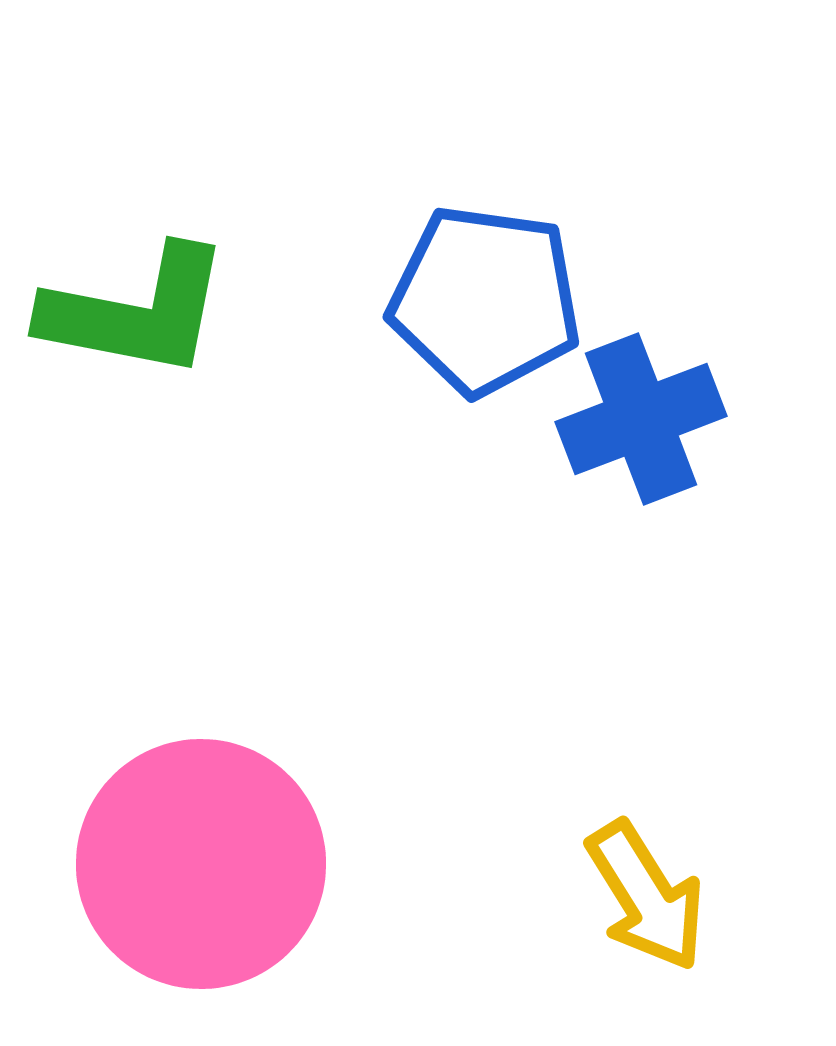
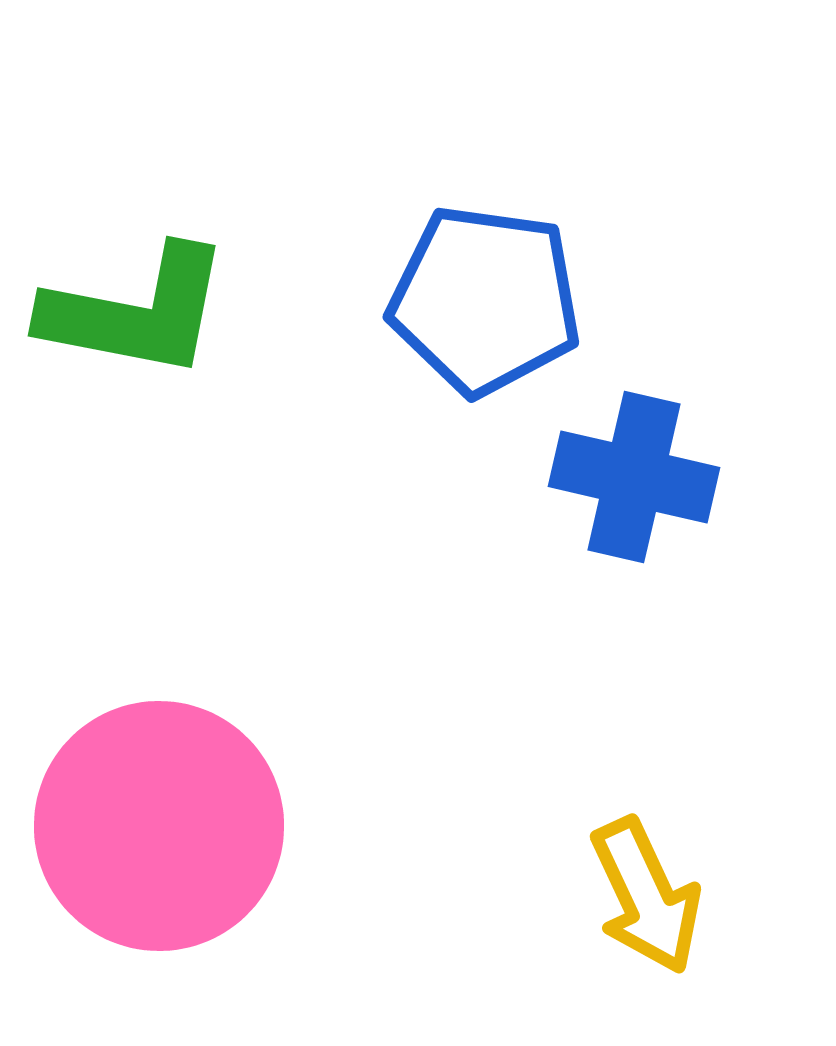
blue cross: moved 7 px left, 58 px down; rotated 34 degrees clockwise
pink circle: moved 42 px left, 38 px up
yellow arrow: rotated 7 degrees clockwise
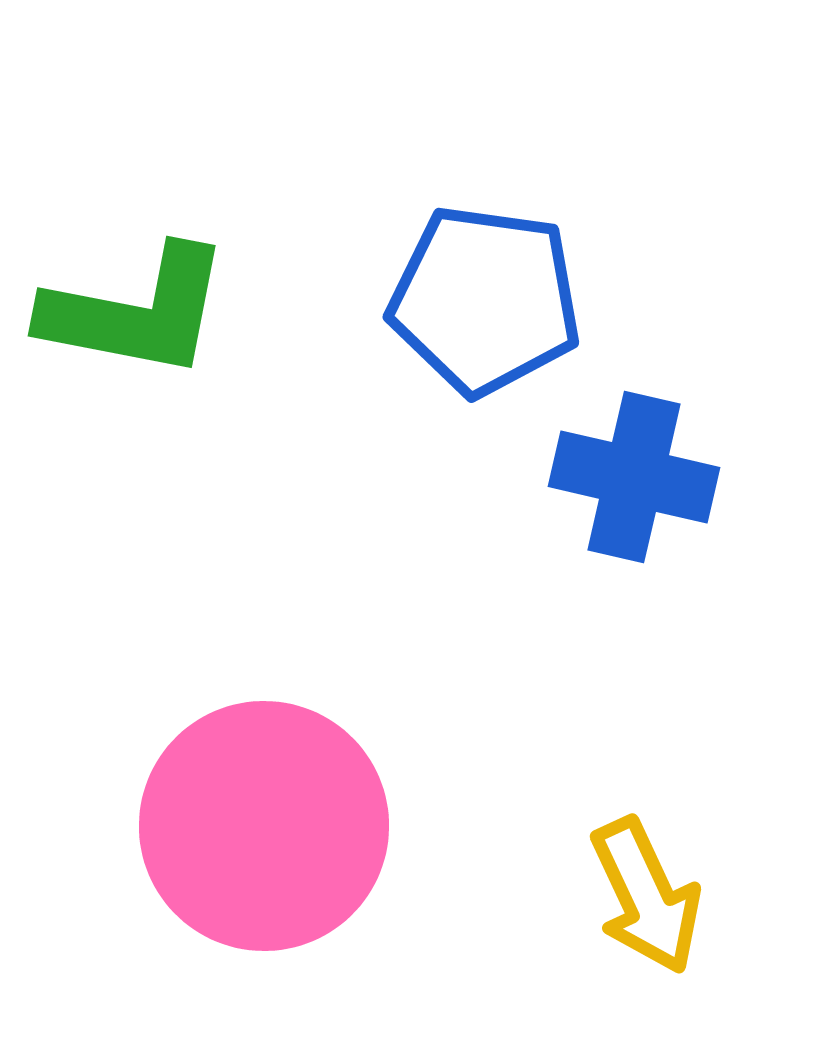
pink circle: moved 105 px right
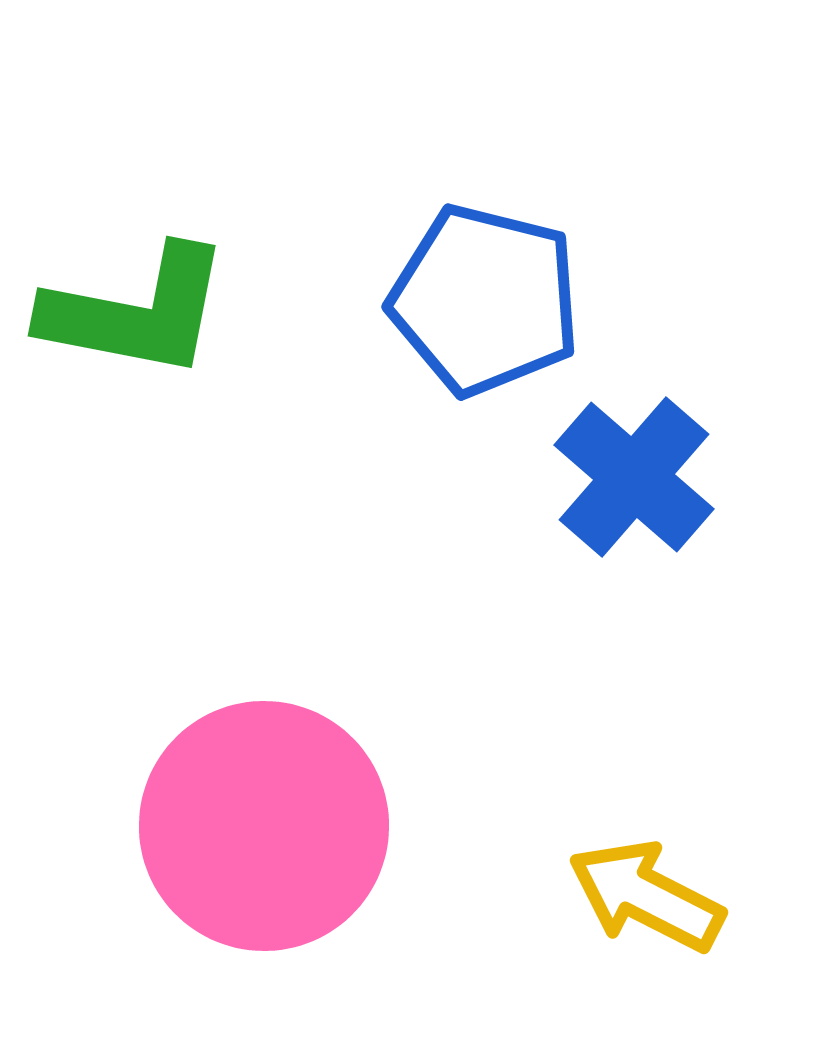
blue pentagon: rotated 6 degrees clockwise
blue cross: rotated 28 degrees clockwise
yellow arrow: rotated 142 degrees clockwise
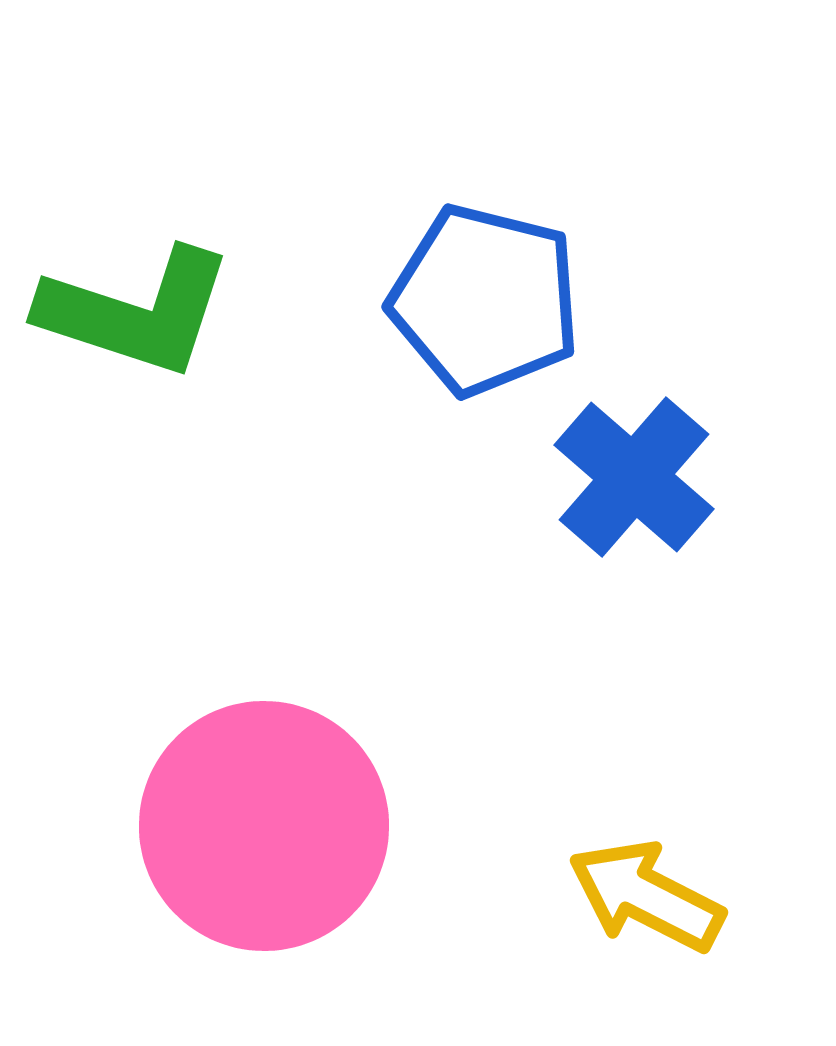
green L-shape: rotated 7 degrees clockwise
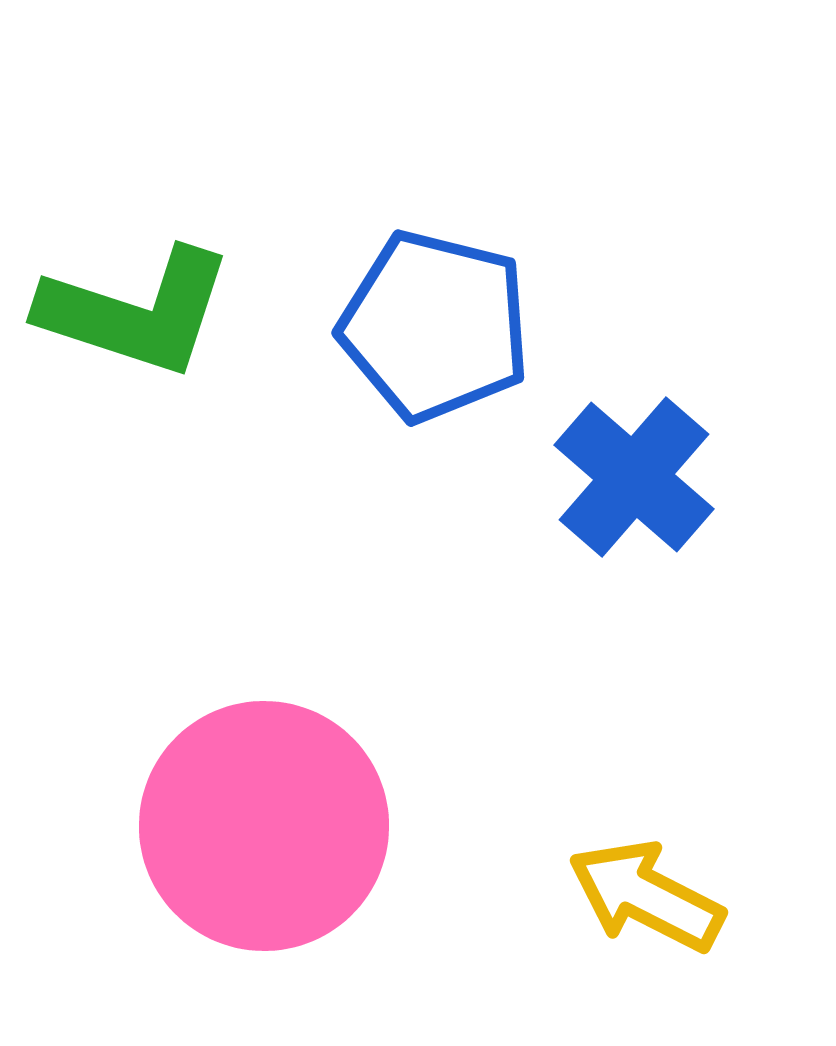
blue pentagon: moved 50 px left, 26 px down
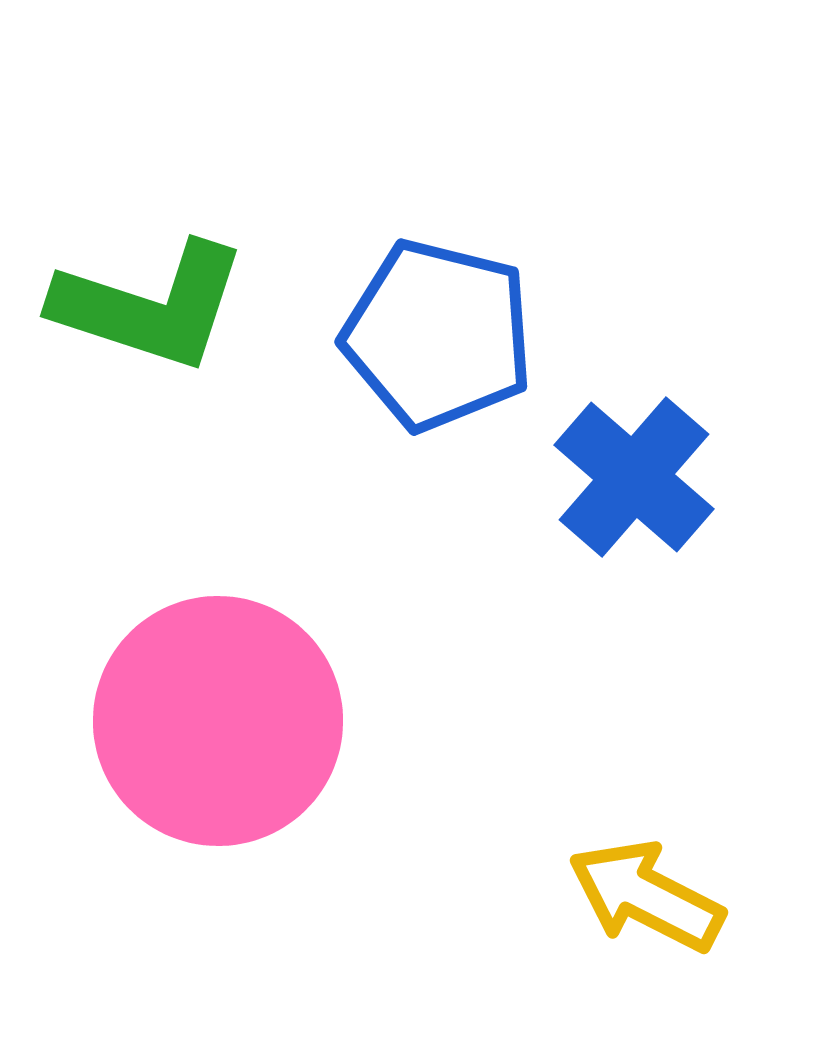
green L-shape: moved 14 px right, 6 px up
blue pentagon: moved 3 px right, 9 px down
pink circle: moved 46 px left, 105 px up
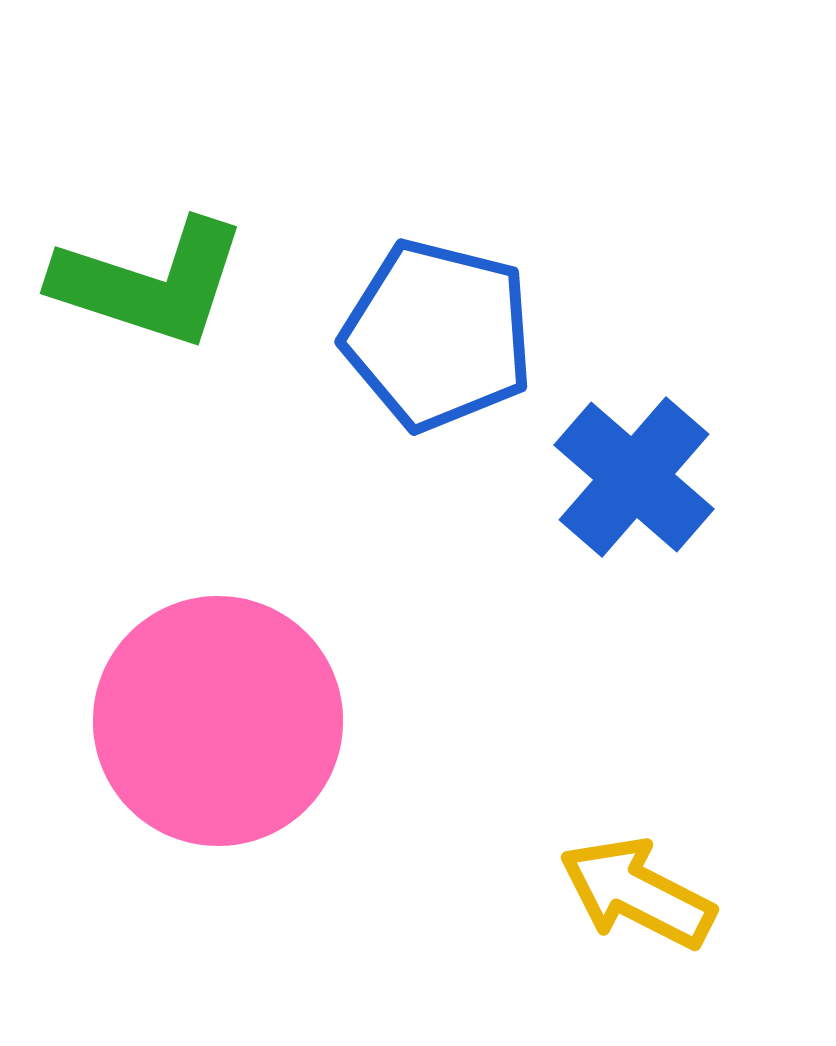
green L-shape: moved 23 px up
yellow arrow: moved 9 px left, 3 px up
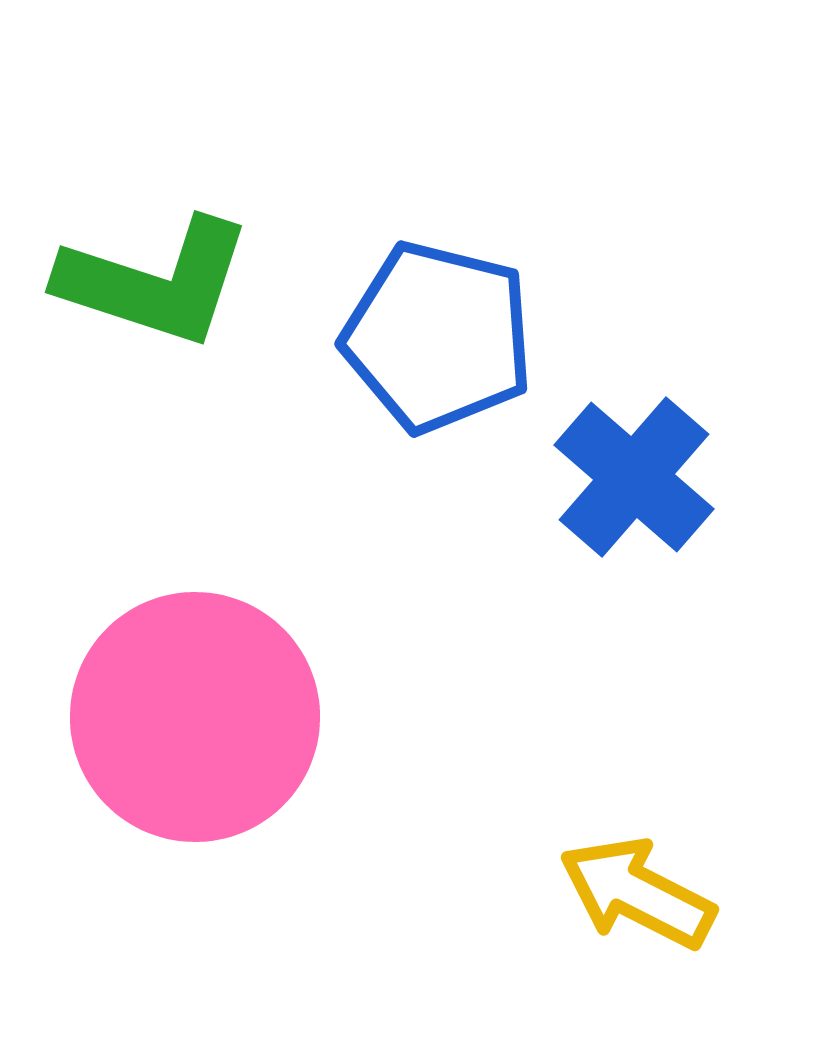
green L-shape: moved 5 px right, 1 px up
blue pentagon: moved 2 px down
pink circle: moved 23 px left, 4 px up
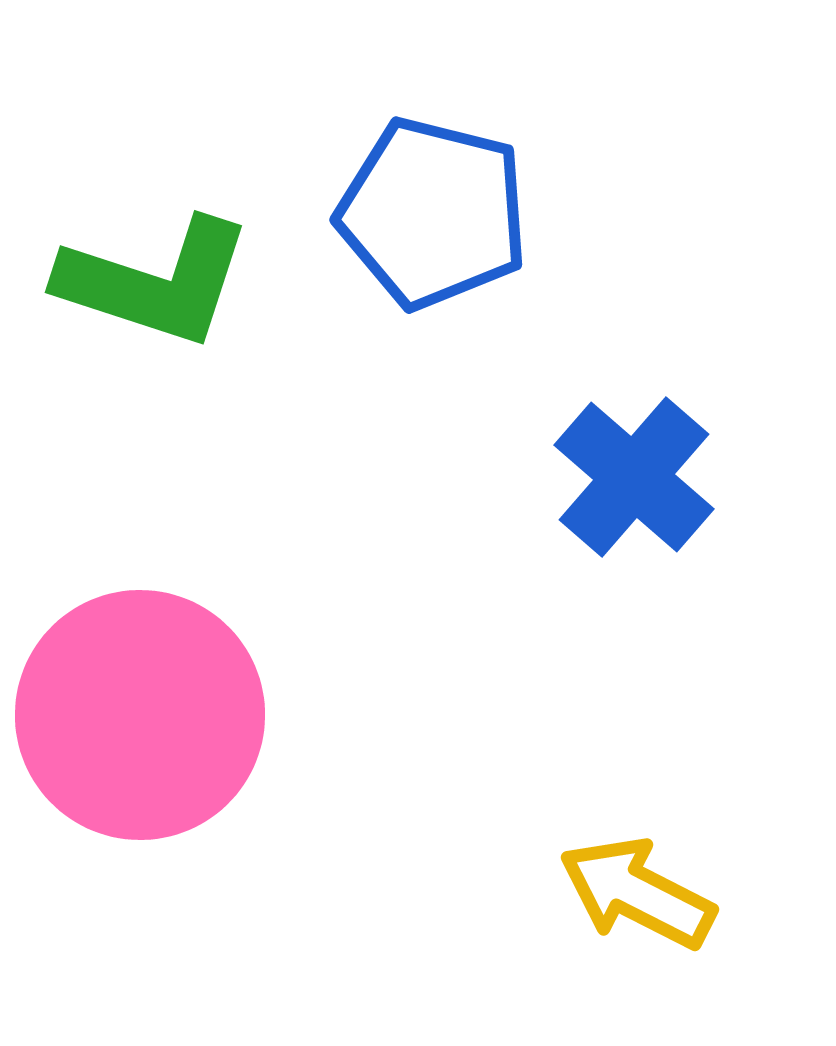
blue pentagon: moved 5 px left, 124 px up
pink circle: moved 55 px left, 2 px up
